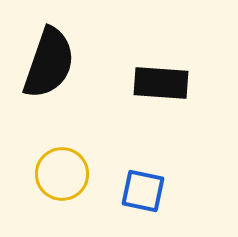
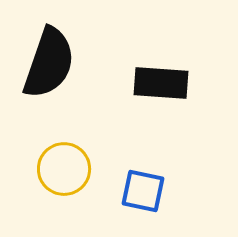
yellow circle: moved 2 px right, 5 px up
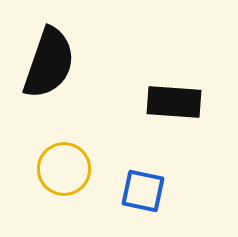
black rectangle: moved 13 px right, 19 px down
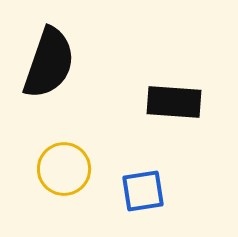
blue square: rotated 21 degrees counterclockwise
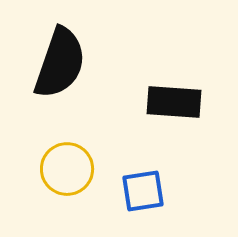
black semicircle: moved 11 px right
yellow circle: moved 3 px right
